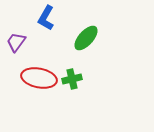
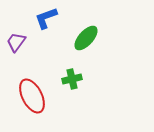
blue L-shape: rotated 40 degrees clockwise
red ellipse: moved 7 px left, 18 px down; rotated 52 degrees clockwise
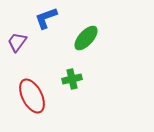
purple trapezoid: moved 1 px right
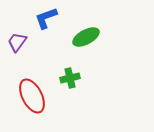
green ellipse: moved 1 px up; rotated 20 degrees clockwise
green cross: moved 2 px left, 1 px up
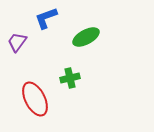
red ellipse: moved 3 px right, 3 px down
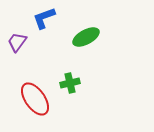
blue L-shape: moved 2 px left
green cross: moved 5 px down
red ellipse: rotated 8 degrees counterclockwise
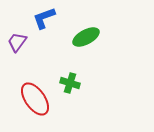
green cross: rotated 30 degrees clockwise
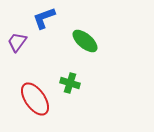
green ellipse: moved 1 px left, 4 px down; rotated 68 degrees clockwise
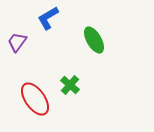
blue L-shape: moved 4 px right; rotated 10 degrees counterclockwise
green ellipse: moved 9 px right, 1 px up; rotated 20 degrees clockwise
green cross: moved 2 px down; rotated 24 degrees clockwise
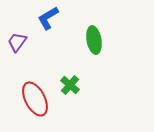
green ellipse: rotated 20 degrees clockwise
red ellipse: rotated 8 degrees clockwise
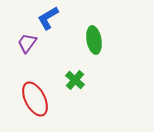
purple trapezoid: moved 10 px right, 1 px down
green cross: moved 5 px right, 5 px up
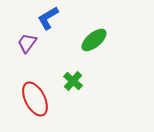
green ellipse: rotated 60 degrees clockwise
green cross: moved 2 px left, 1 px down
